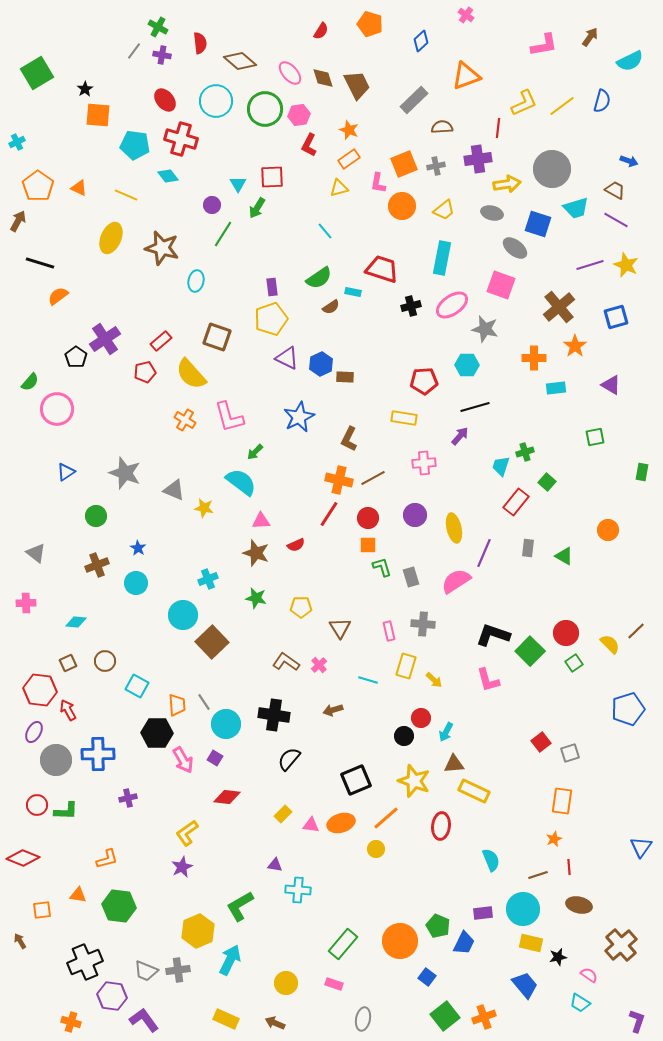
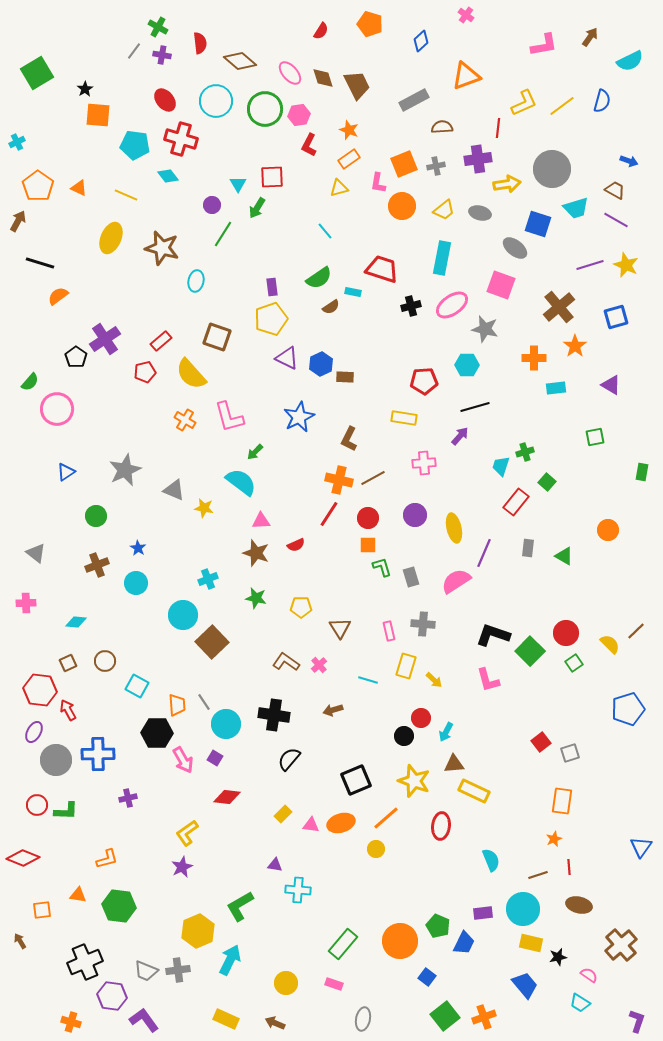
gray rectangle at (414, 100): rotated 16 degrees clockwise
gray ellipse at (492, 213): moved 12 px left
gray star at (125, 473): moved 3 px up; rotated 28 degrees clockwise
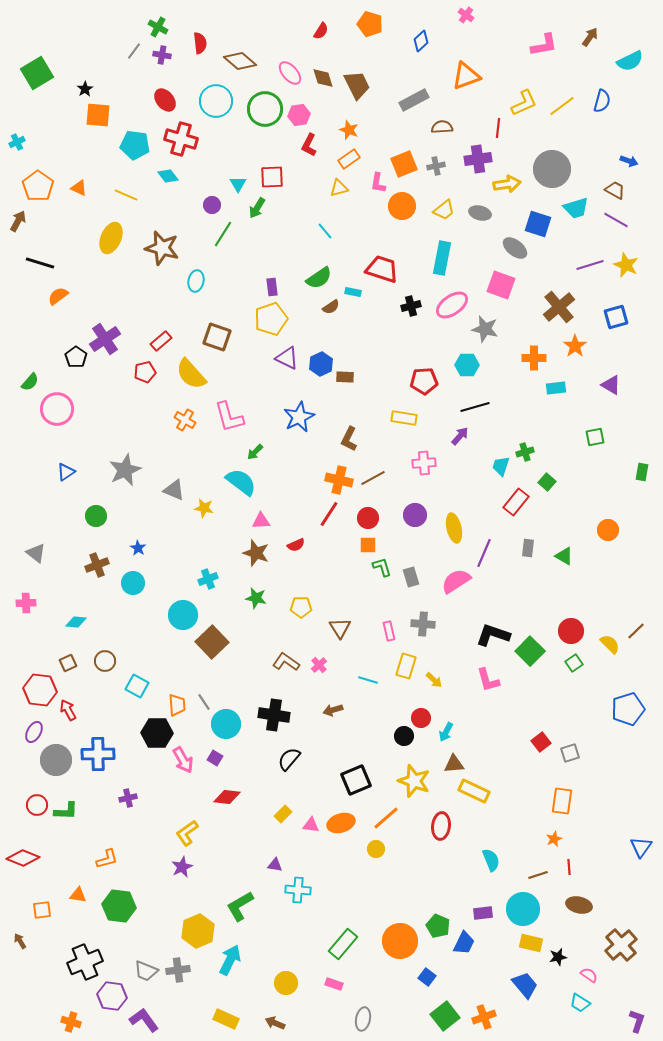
cyan circle at (136, 583): moved 3 px left
red circle at (566, 633): moved 5 px right, 2 px up
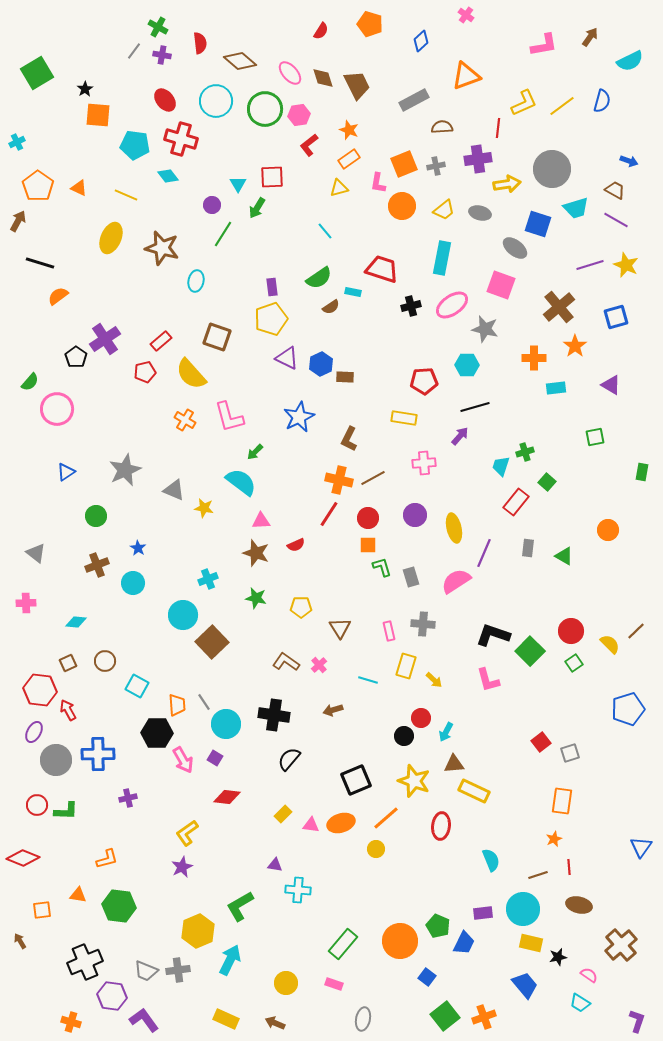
red L-shape at (309, 145): rotated 25 degrees clockwise
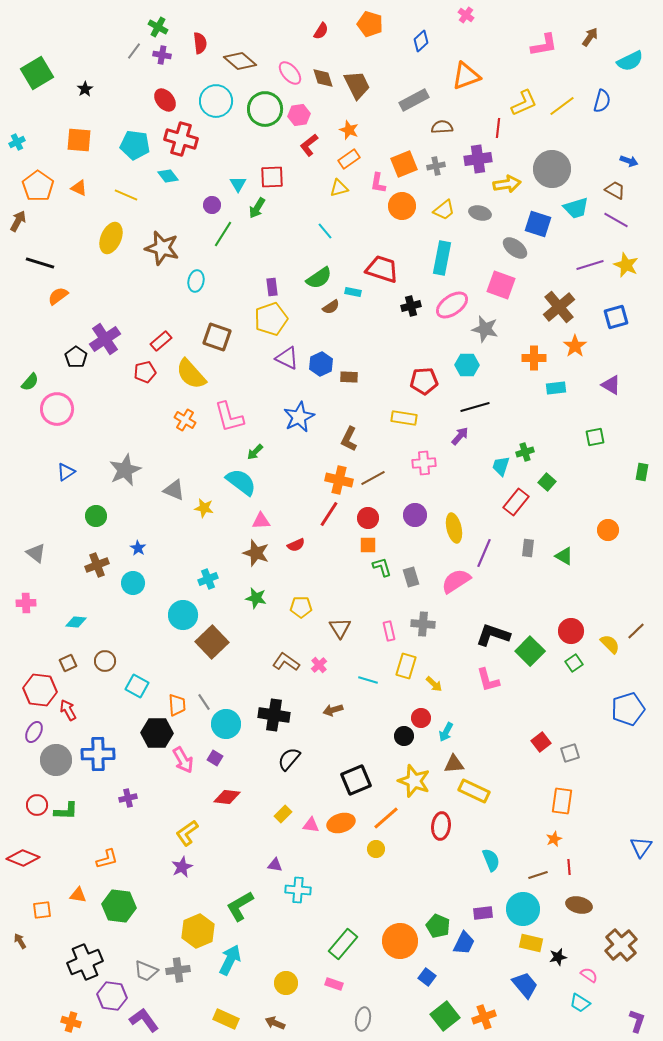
orange square at (98, 115): moved 19 px left, 25 px down
brown rectangle at (345, 377): moved 4 px right
yellow arrow at (434, 680): moved 4 px down
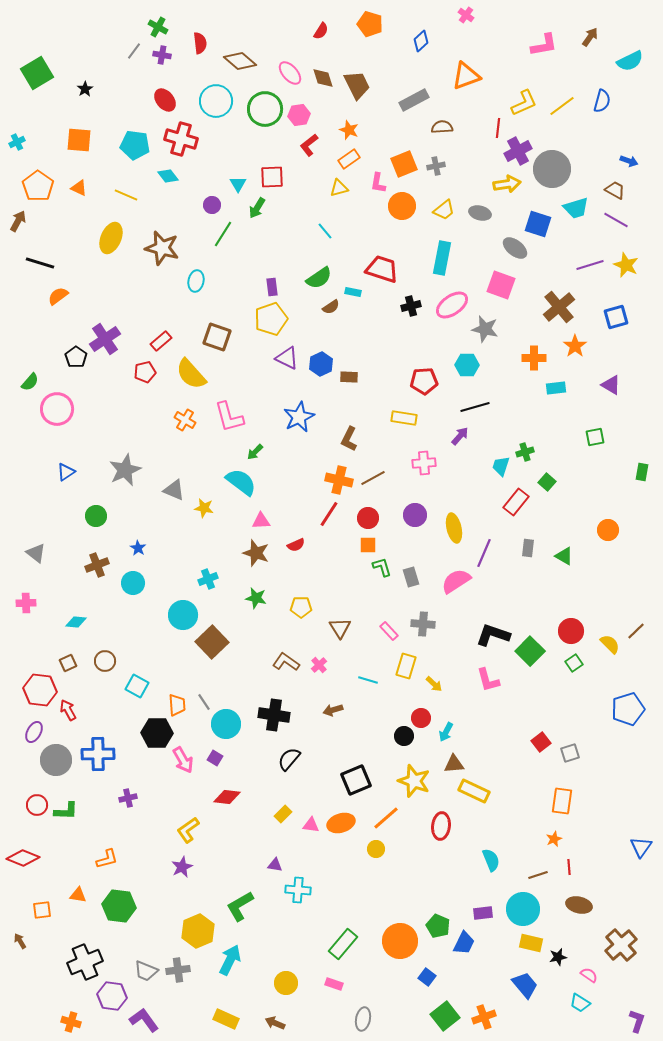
purple cross at (478, 159): moved 40 px right, 8 px up; rotated 20 degrees counterclockwise
pink rectangle at (389, 631): rotated 30 degrees counterclockwise
yellow L-shape at (187, 833): moved 1 px right, 3 px up
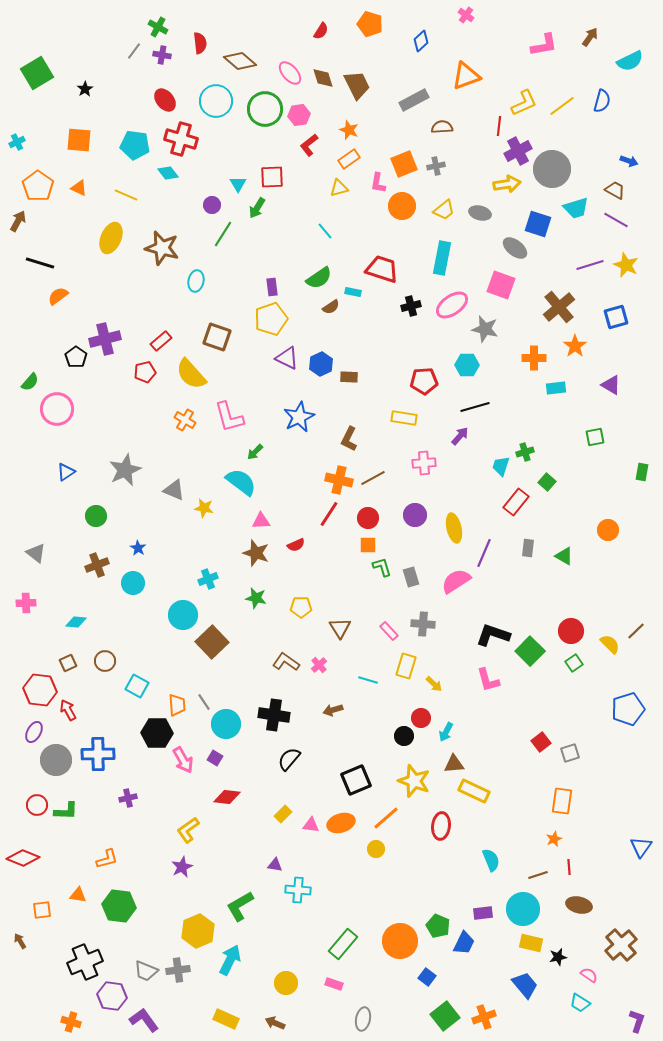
red line at (498, 128): moved 1 px right, 2 px up
cyan diamond at (168, 176): moved 3 px up
purple cross at (105, 339): rotated 20 degrees clockwise
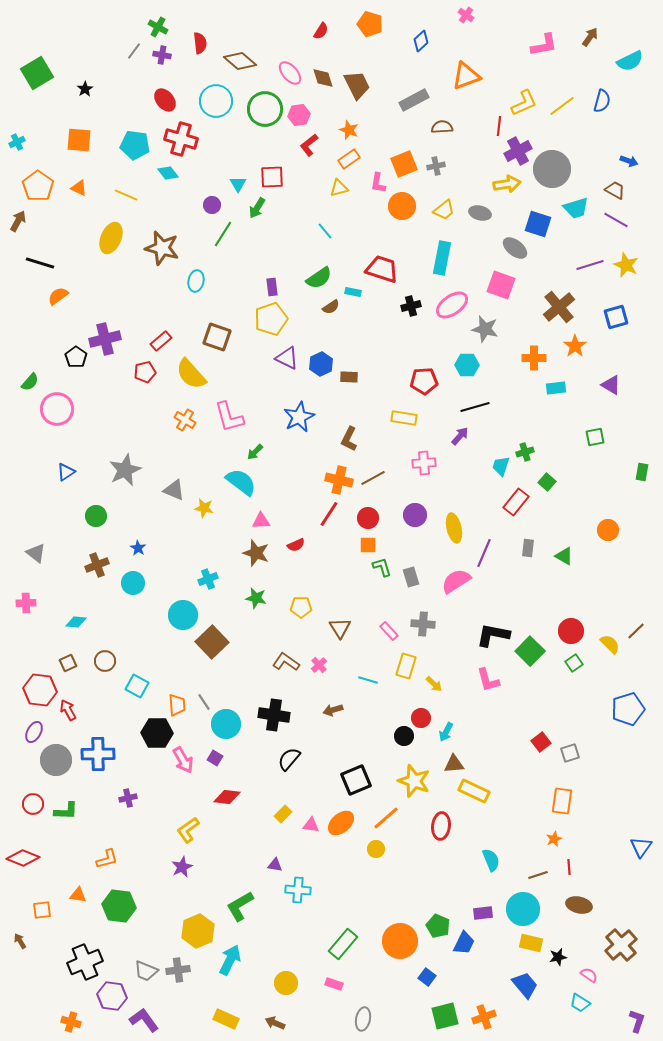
black L-shape at (493, 635): rotated 8 degrees counterclockwise
red circle at (37, 805): moved 4 px left, 1 px up
orange ellipse at (341, 823): rotated 24 degrees counterclockwise
green square at (445, 1016): rotated 24 degrees clockwise
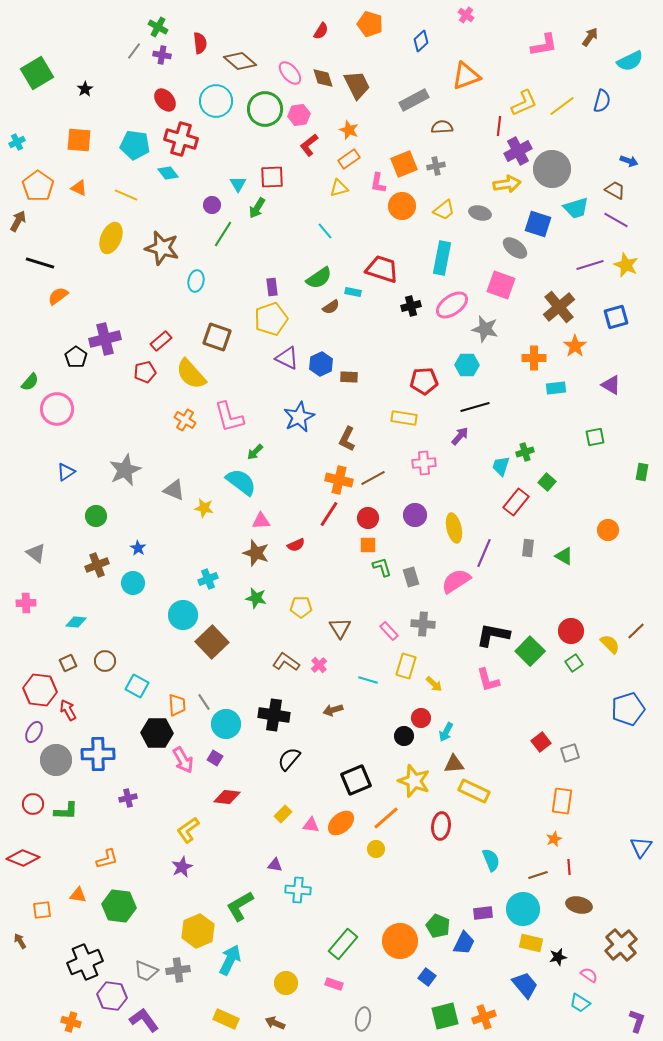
brown L-shape at (349, 439): moved 2 px left
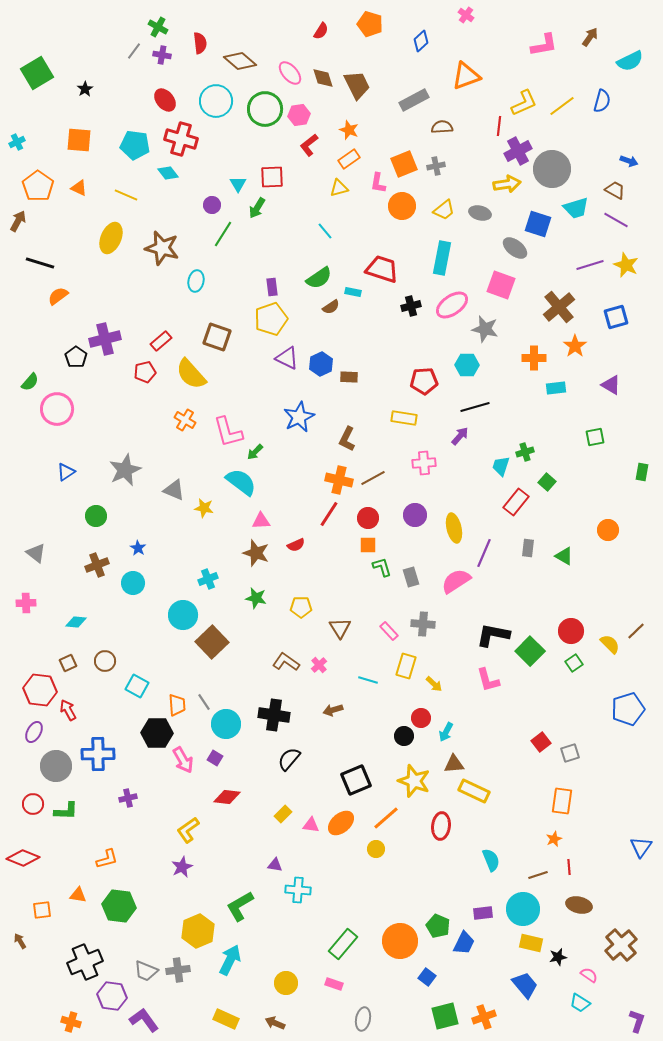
pink L-shape at (229, 417): moved 1 px left, 15 px down
gray circle at (56, 760): moved 6 px down
